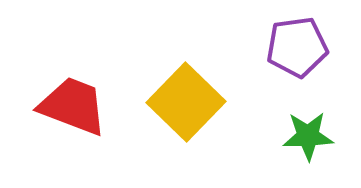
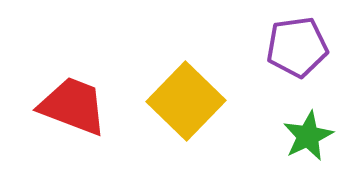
yellow square: moved 1 px up
green star: rotated 24 degrees counterclockwise
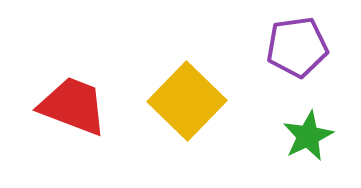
yellow square: moved 1 px right
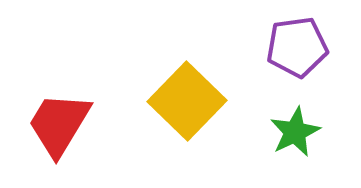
red trapezoid: moved 14 px left, 18 px down; rotated 80 degrees counterclockwise
green star: moved 13 px left, 4 px up
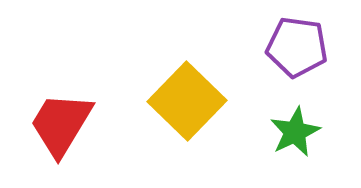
purple pentagon: rotated 16 degrees clockwise
red trapezoid: moved 2 px right
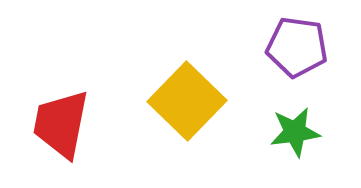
red trapezoid: rotated 20 degrees counterclockwise
green star: rotated 18 degrees clockwise
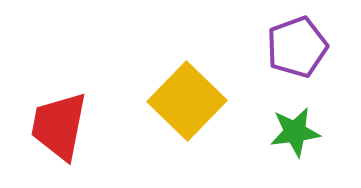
purple pentagon: rotated 28 degrees counterclockwise
red trapezoid: moved 2 px left, 2 px down
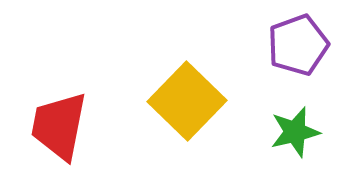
purple pentagon: moved 1 px right, 2 px up
green star: rotated 6 degrees counterclockwise
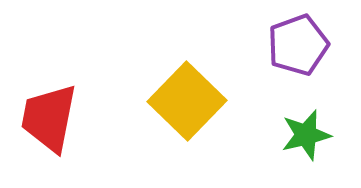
red trapezoid: moved 10 px left, 8 px up
green star: moved 11 px right, 3 px down
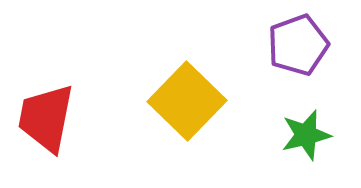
red trapezoid: moved 3 px left
